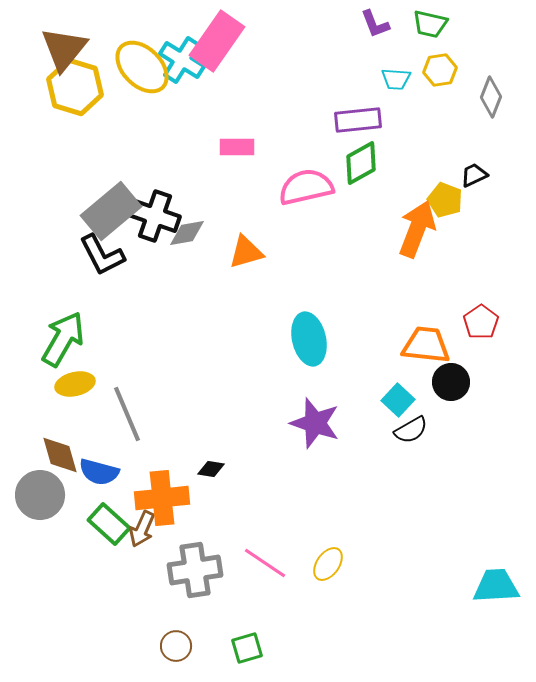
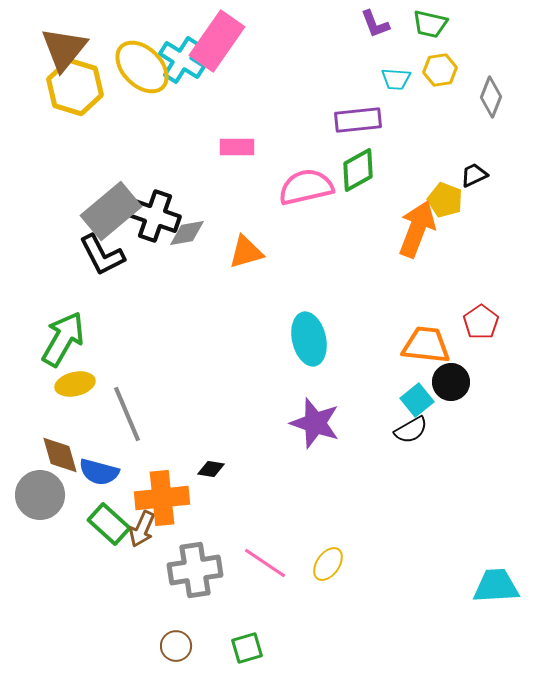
green diamond at (361, 163): moved 3 px left, 7 px down
cyan square at (398, 400): moved 19 px right; rotated 8 degrees clockwise
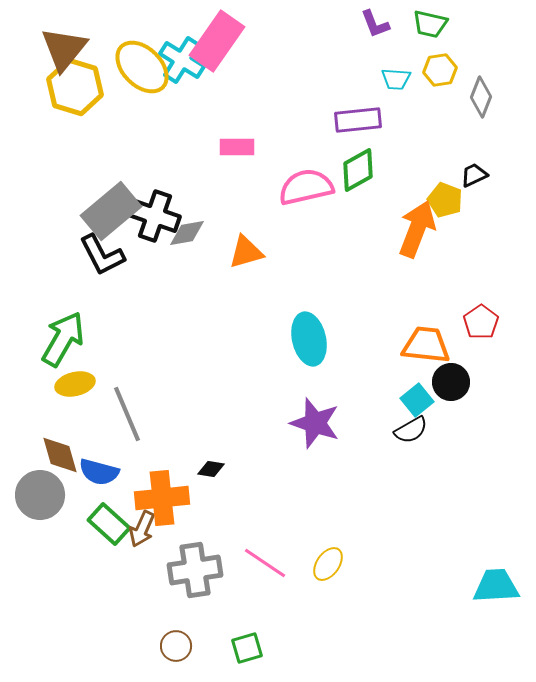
gray diamond at (491, 97): moved 10 px left
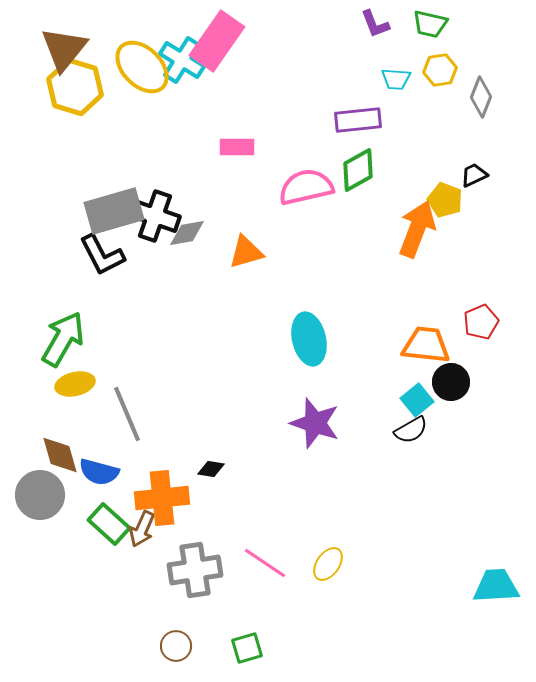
gray rectangle at (111, 211): moved 3 px right; rotated 24 degrees clockwise
red pentagon at (481, 322): rotated 12 degrees clockwise
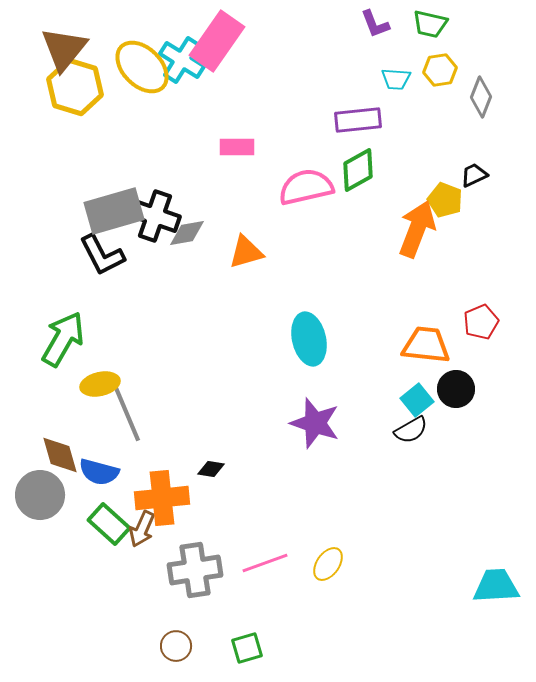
black circle at (451, 382): moved 5 px right, 7 px down
yellow ellipse at (75, 384): moved 25 px right
pink line at (265, 563): rotated 54 degrees counterclockwise
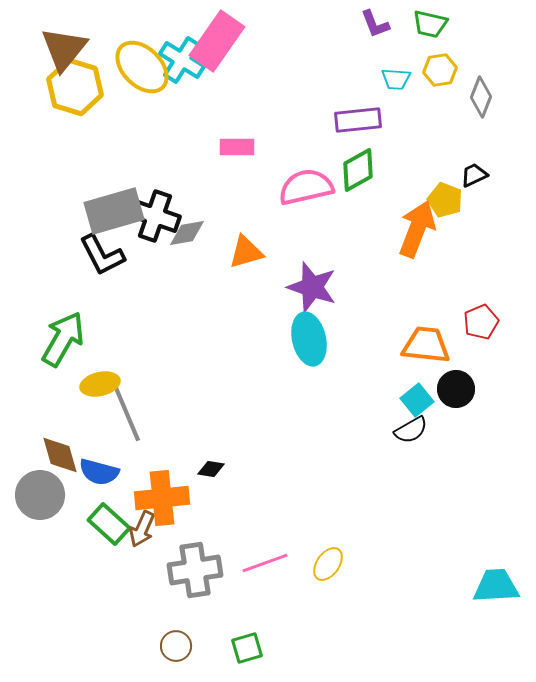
purple star at (315, 423): moved 3 px left, 136 px up
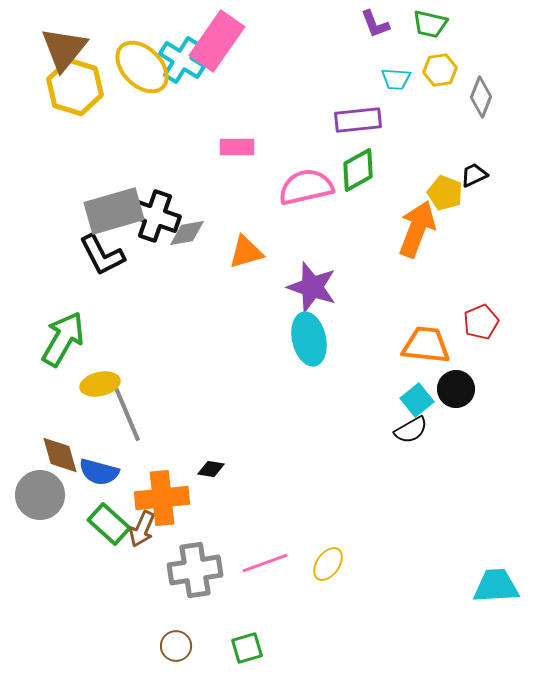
yellow pentagon at (445, 200): moved 7 px up
